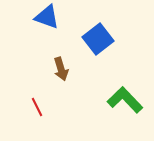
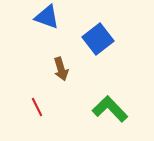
green L-shape: moved 15 px left, 9 px down
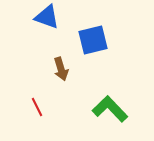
blue square: moved 5 px left, 1 px down; rotated 24 degrees clockwise
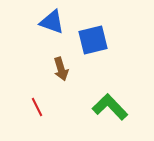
blue triangle: moved 5 px right, 5 px down
green L-shape: moved 2 px up
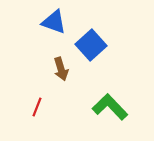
blue triangle: moved 2 px right
blue square: moved 2 px left, 5 px down; rotated 28 degrees counterclockwise
red line: rotated 48 degrees clockwise
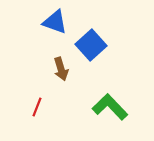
blue triangle: moved 1 px right
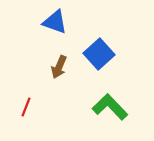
blue square: moved 8 px right, 9 px down
brown arrow: moved 2 px left, 2 px up; rotated 40 degrees clockwise
red line: moved 11 px left
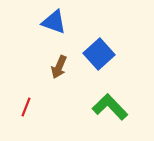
blue triangle: moved 1 px left
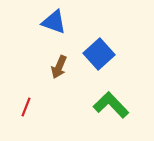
green L-shape: moved 1 px right, 2 px up
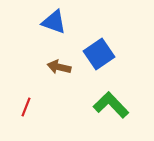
blue square: rotated 8 degrees clockwise
brown arrow: rotated 80 degrees clockwise
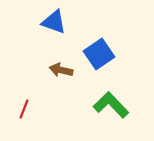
brown arrow: moved 2 px right, 3 px down
red line: moved 2 px left, 2 px down
